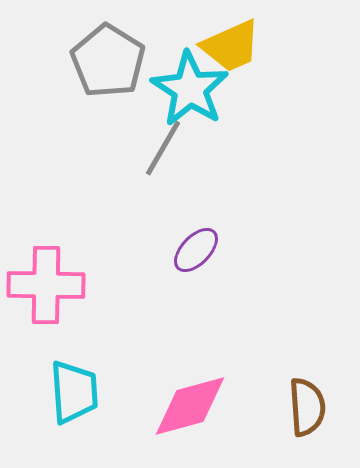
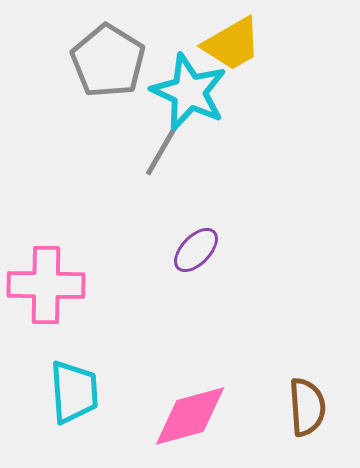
yellow trapezoid: moved 1 px right, 2 px up; rotated 6 degrees counterclockwise
cyan star: moved 1 px left, 3 px down; rotated 8 degrees counterclockwise
pink diamond: moved 10 px down
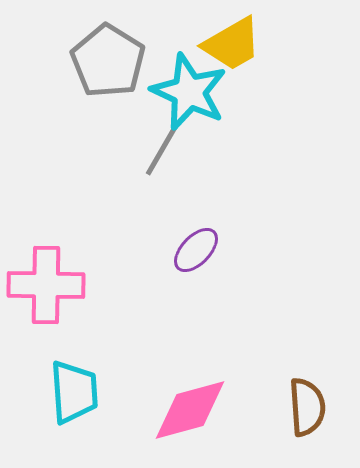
pink diamond: moved 6 px up
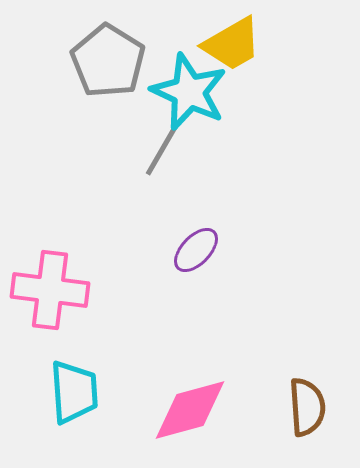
pink cross: moved 4 px right, 5 px down; rotated 6 degrees clockwise
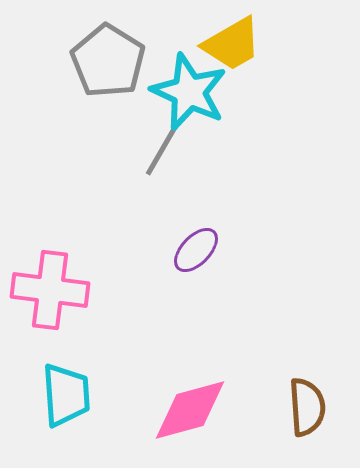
cyan trapezoid: moved 8 px left, 3 px down
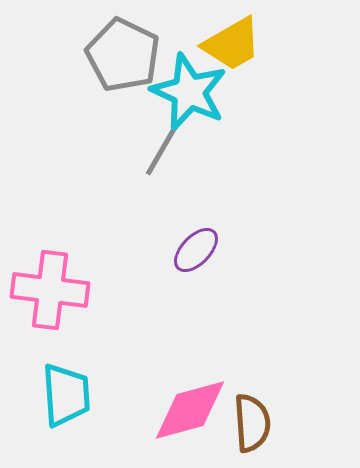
gray pentagon: moved 15 px right, 6 px up; rotated 6 degrees counterclockwise
brown semicircle: moved 55 px left, 16 px down
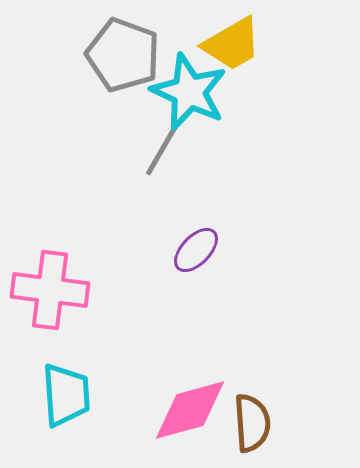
gray pentagon: rotated 6 degrees counterclockwise
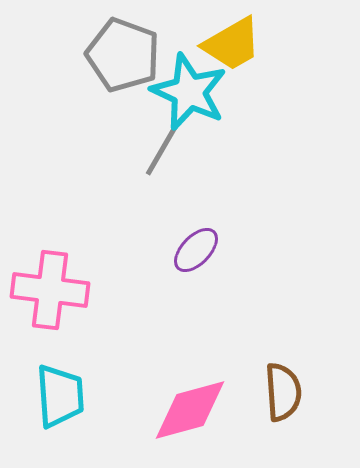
cyan trapezoid: moved 6 px left, 1 px down
brown semicircle: moved 31 px right, 31 px up
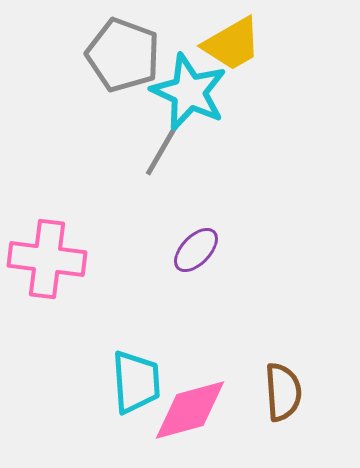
pink cross: moved 3 px left, 31 px up
cyan trapezoid: moved 76 px right, 14 px up
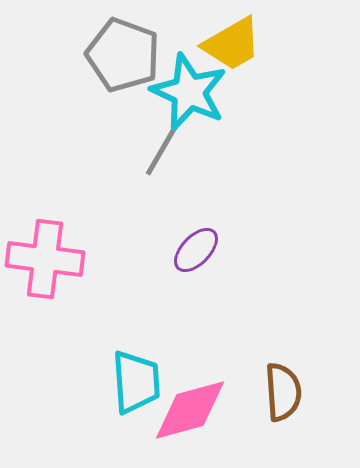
pink cross: moved 2 px left
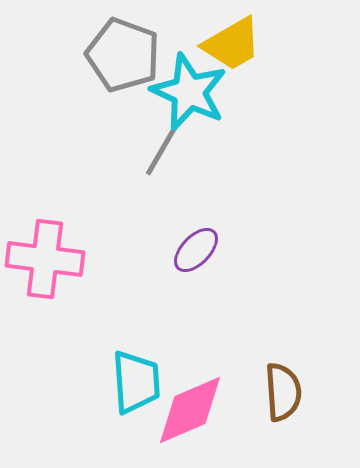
pink diamond: rotated 8 degrees counterclockwise
